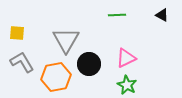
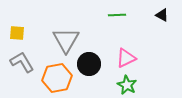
orange hexagon: moved 1 px right, 1 px down
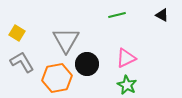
green line: rotated 12 degrees counterclockwise
yellow square: rotated 28 degrees clockwise
black circle: moved 2 px left
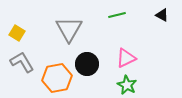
gray triangle: moved 3 px right, 11 px up
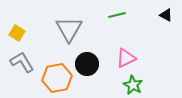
black triangle: moved 4 px right
green star: moved 6 px right
